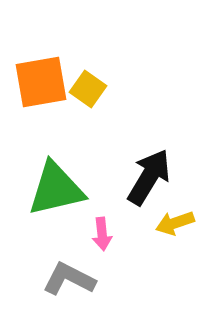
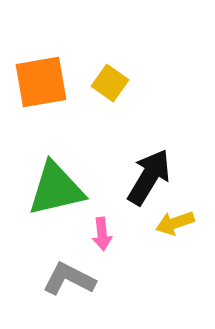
yellow square: moved 22 px right, 6 px up
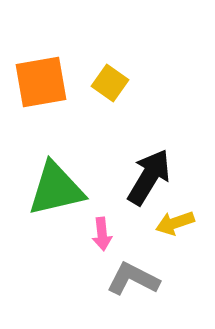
gray L-shape: moved 64 px right
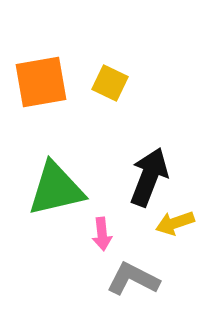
yellow square: rotated 9 degrees counterclockwise
black arrow: rotated 10 degrees counterclockwise
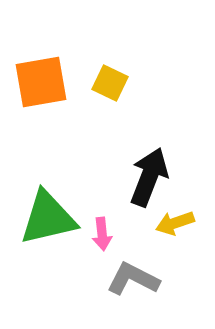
green triangle: moved 8 px left, 29 px down
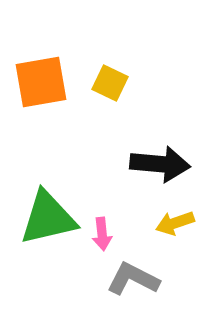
black arrow: moved 11 px right, 13 px up; rotated 74 degrees clockwise
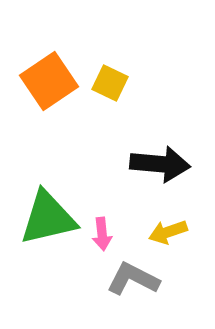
orange square: moved 8 px right, 1 px up; rotated 24 degrees counterclockwise
yellow arrow: moved 7 px left, 9 px down
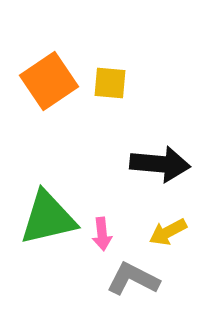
yellow square: rotated 21 degrees counterclockwise
yellow arrow: rotated 9 degrees counterclockwise
